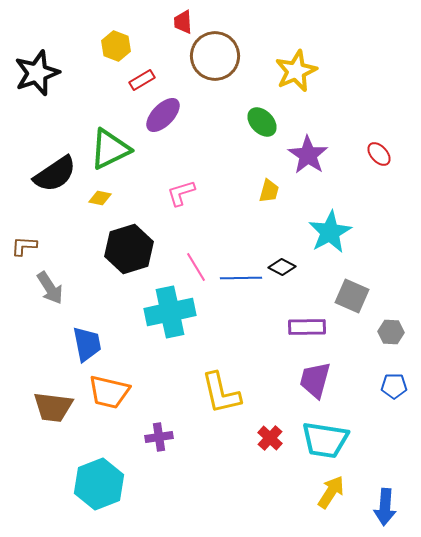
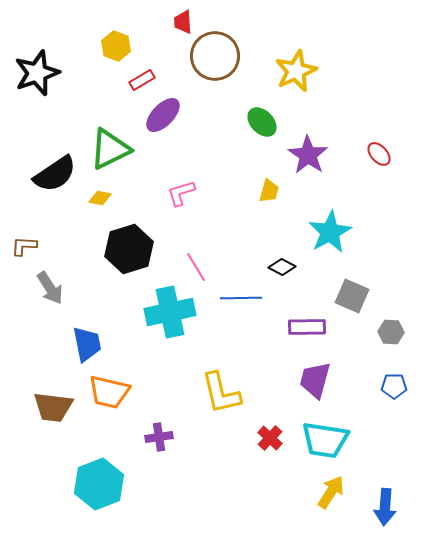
blue line: moved 20 px down
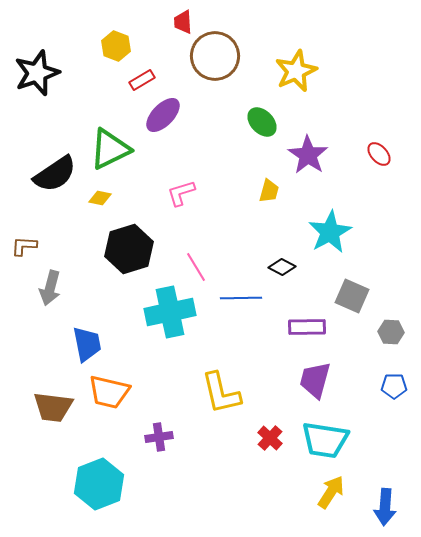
gray arrow: rotated 48 degrees clockwise
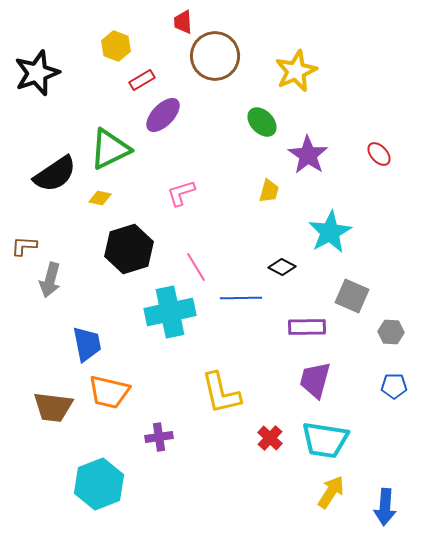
gray arrow: moved 8 px up
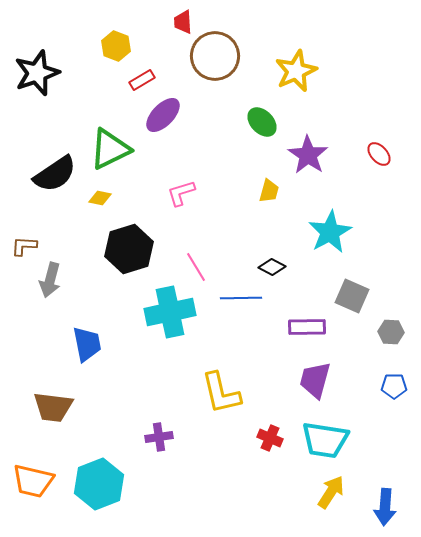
black diamond: moved 10 px left
orange trapezoid: moved 76 px left, 89 px down
red cross: rotated 20 degrees counterclockwise
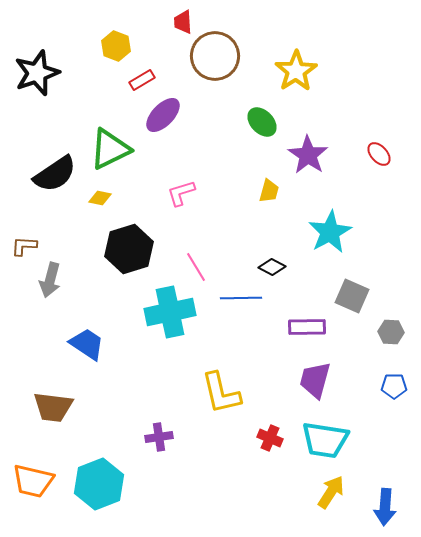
yellow star: rotated 9 degrees counterclockwise
blue trapezoid: rotated 45 degrees counterclockwise
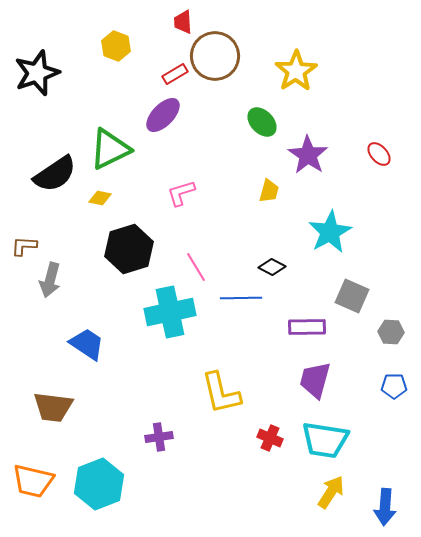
red rectangle: moved 33 px right, 6 px up
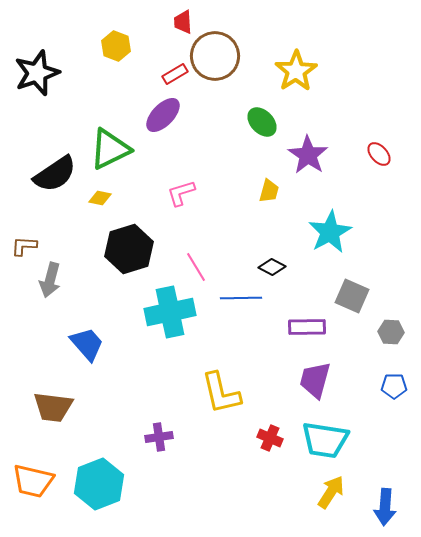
blue trapezoid: rotated 15 degrees clockwise
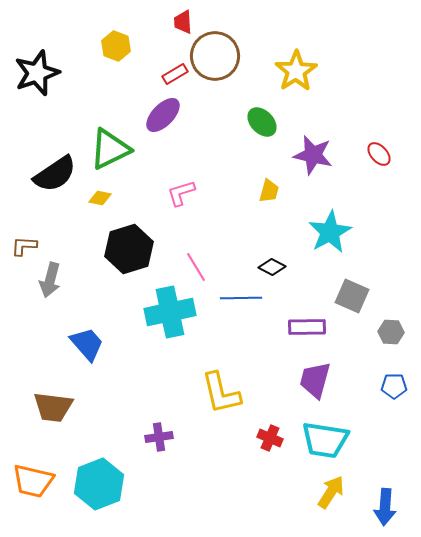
purple star: moved 5 px right; rotated 21 degrees counterclockwise
